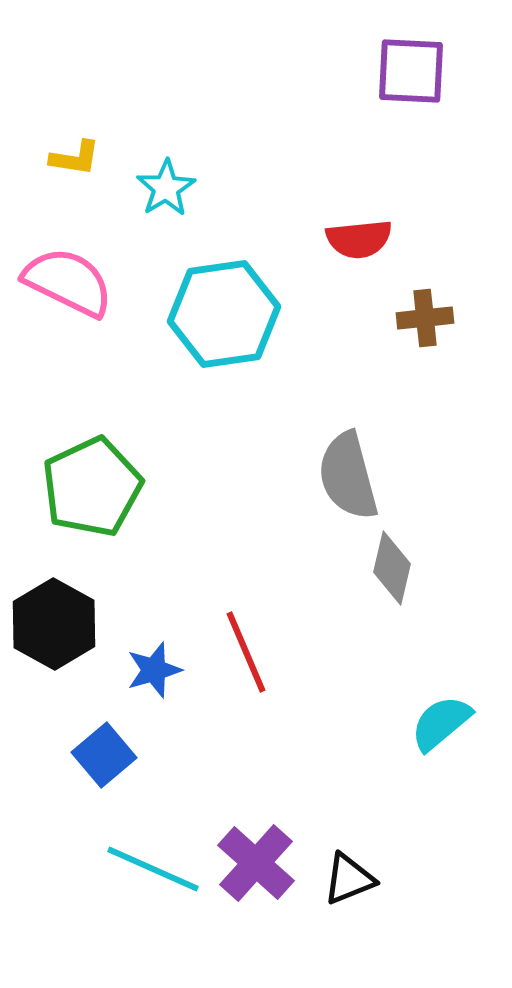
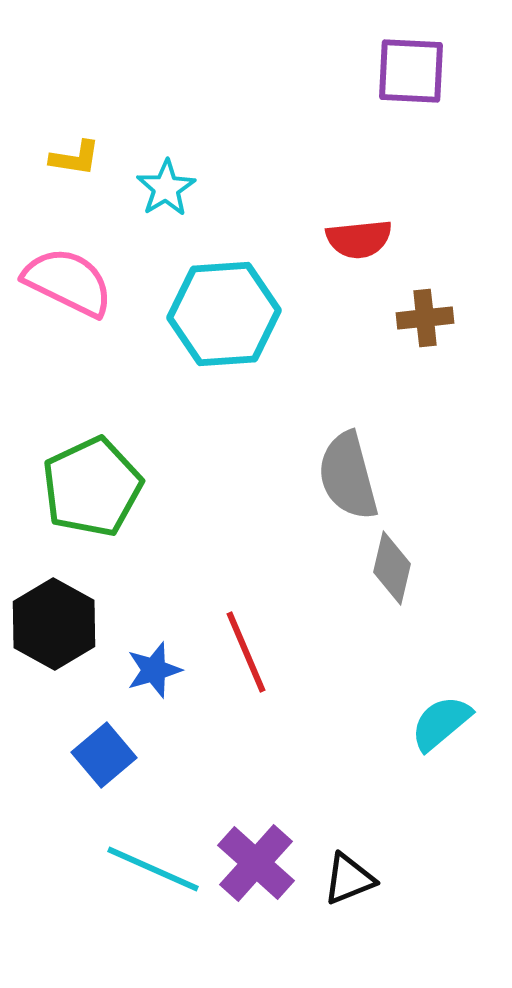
cyan hexagon: rotated 4 degrees clockwise
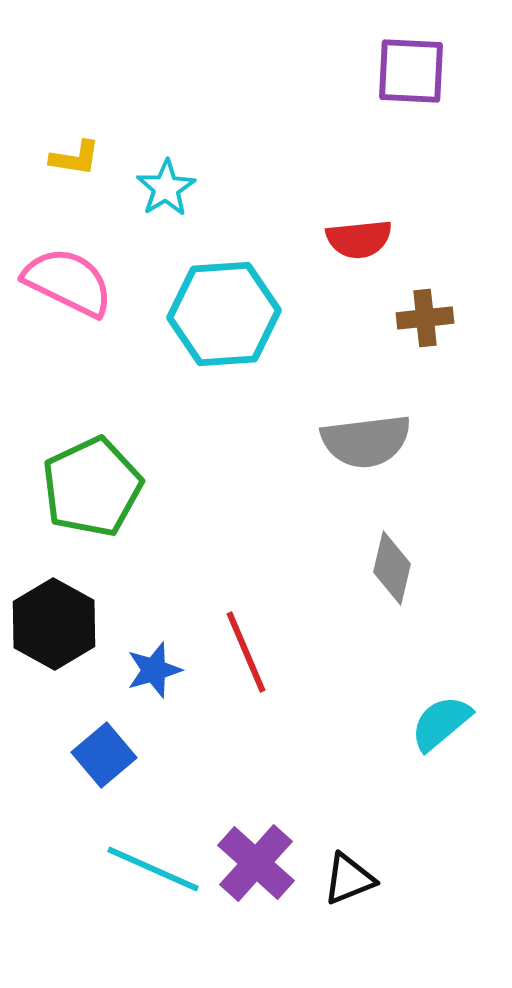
gray semicircle: moved 18 px right, 35 px up; rotated 82 degrees counterclockwise
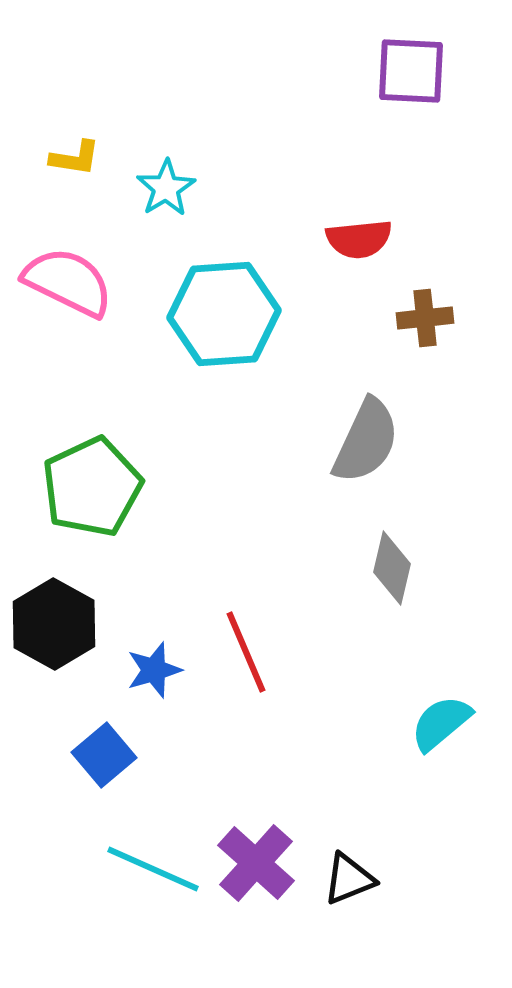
gray semicircle: rotated 58 degrees counterclockwise
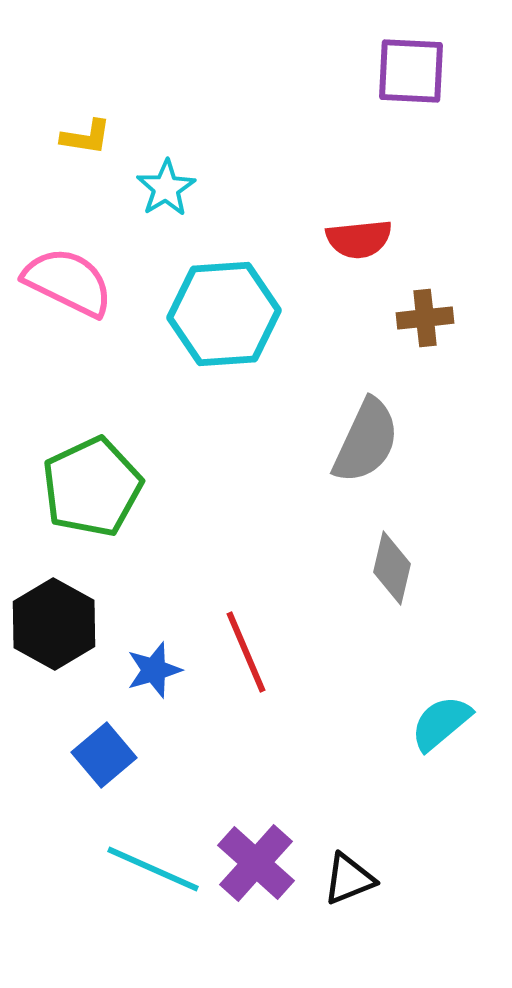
yellow L-shape: moved 11 px right, 21 px up
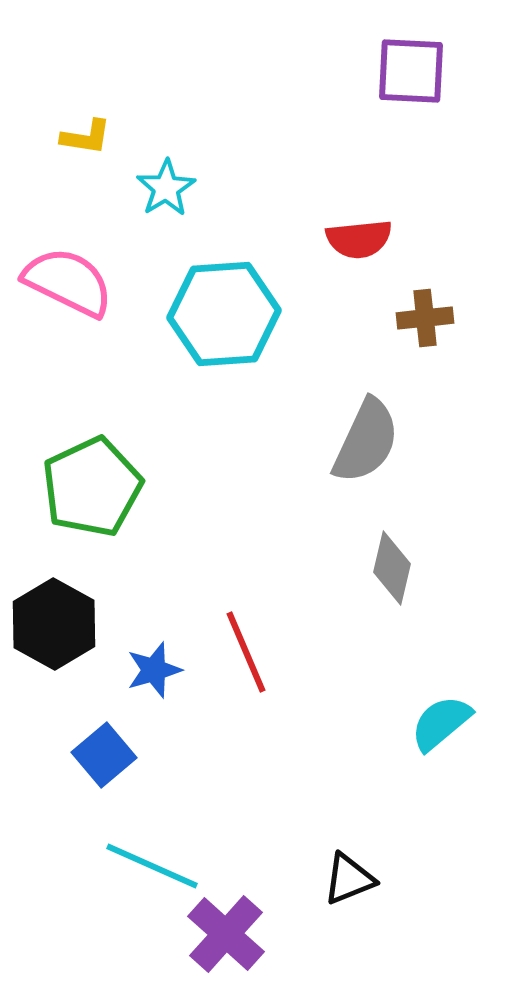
purple cross: moved 30 px left, 71 px down
cyan line: moved 1 px left, 3 px up
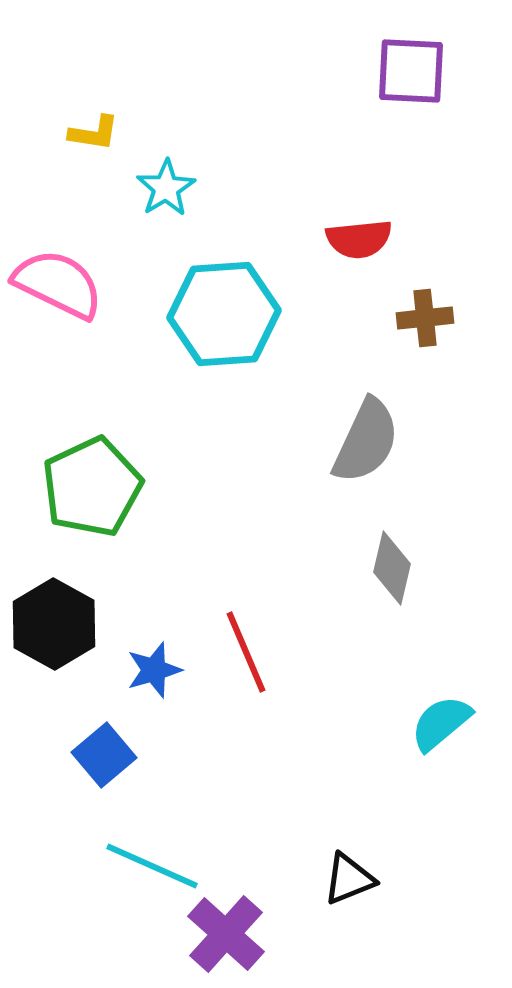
yellow L-shape: moved 8 px right, 4 px up
pink semicircle: moved 10 px left, 2 px down
